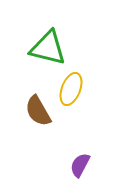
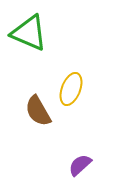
green triangle: moved 19 px left, 15 px up; rotated 9 degrees clockwise
purple semicircle: rotated 20 degrees clockwise
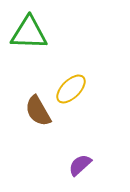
green triangle: rotated 21 degrees counterclockwise
yellow ellipse: rotated 24 degrees clockwise
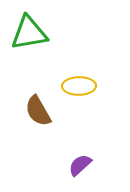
green triangle: rotated 12 degrees counterclockwise
yellow ellipse: moved 8 px right, 3 px up; rotated 44 degrees clockwise
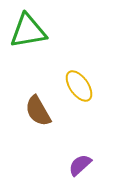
green triangle: moved 1 px left, 2 px up
yellow ellipse: rotated 56 degrees clockwise
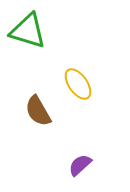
green triangle: rotated 27 degrees clockwise
yellow ellipse: moved 1 px left, 2 px up
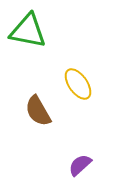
green triangle: rotated 6 degrees counterclockwise
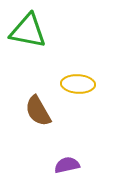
yellow ellipse: rotated 52 degrees counterclockwise
purple semicircle: moved 13 px left; rotated 30 degrees clockwise
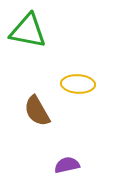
brown semicircle: moved 1 px left
